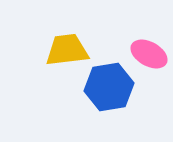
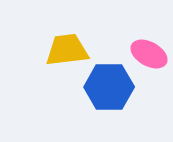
blue hexagon: rotated 9 degrees clockwise
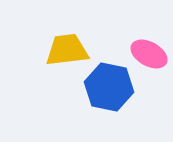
blue hexagon: rotated 12 degrees clockwise
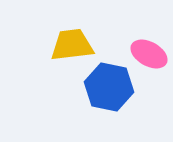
yellow trapezoid: moved 5 px right, 5 px up
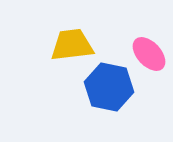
pink ellipse: rotated 18 degrees clockwise
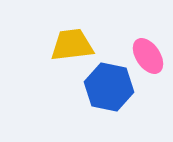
pink ellipse: moved 1 px left, 2 px down; rotated 9 degrees clockwise
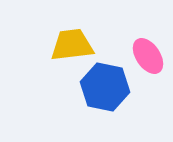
blue hexagon: moved 4 px left
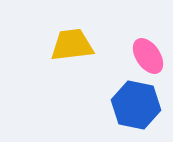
blue hexagon: moved 31 px right, 18 px down
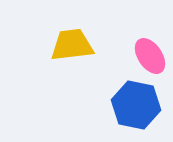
pink ellipse: moved 2 px right
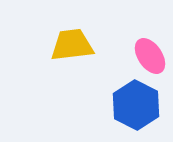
blue hexagon: rotated 15 degrees clockwise
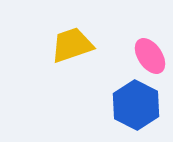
yellow trapezoid: rotated 12 degrees counterclockwise
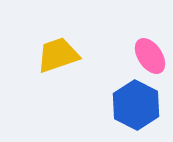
yellow trapezoid: moved 14 px left, 10 px down
